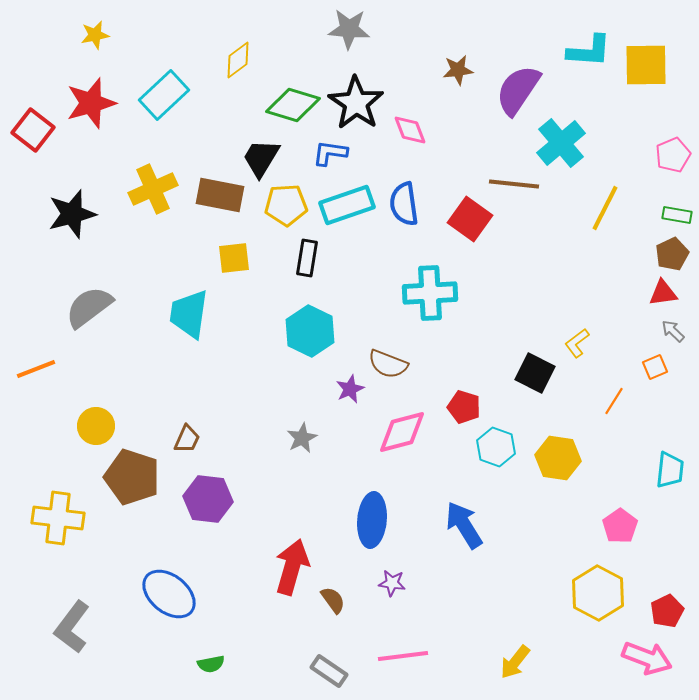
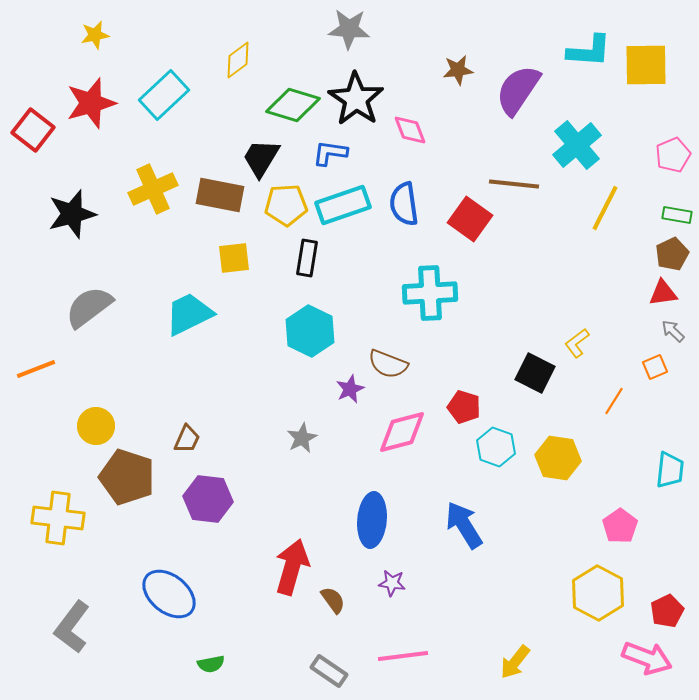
black star at (356, 103): moved 4 px up
cyan cross at (561, 143): moved 16 px right, 2 px down
cyan rectangle at (347, 205): moved 4 px left
cyan trapezoid at (189, 314): rotated 56 degrees clockwise
brown pentagon at (132, 477): moved 5 px left
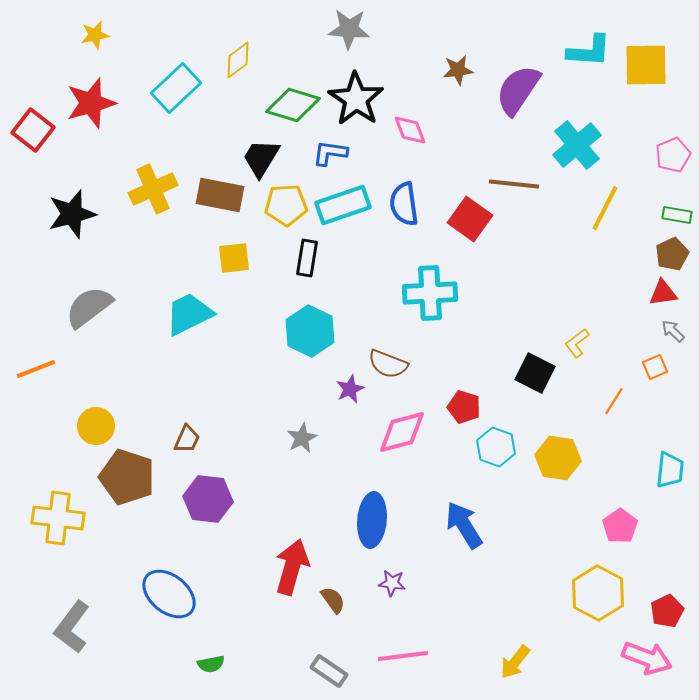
cyan rectangle at (164, 95): moved 12 px right, 7 px up
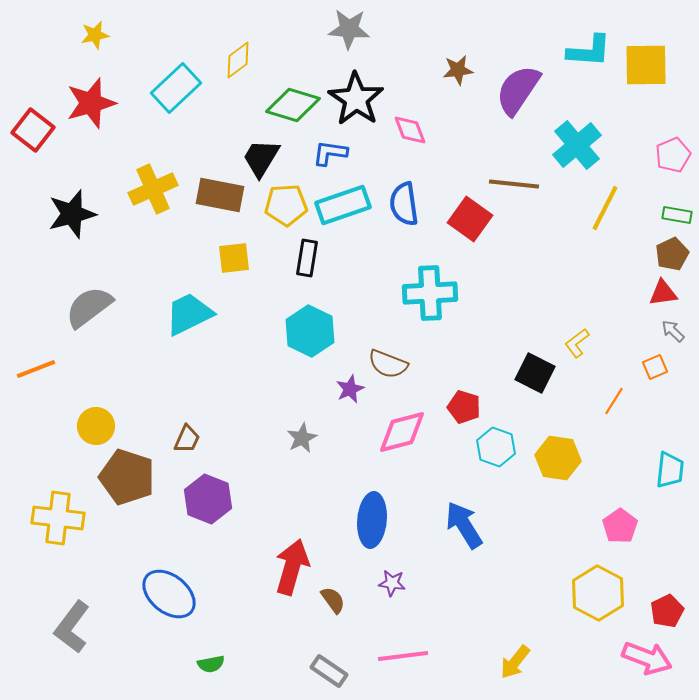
purple hexagon at (208, 499): rotated 15 degrees clockwise
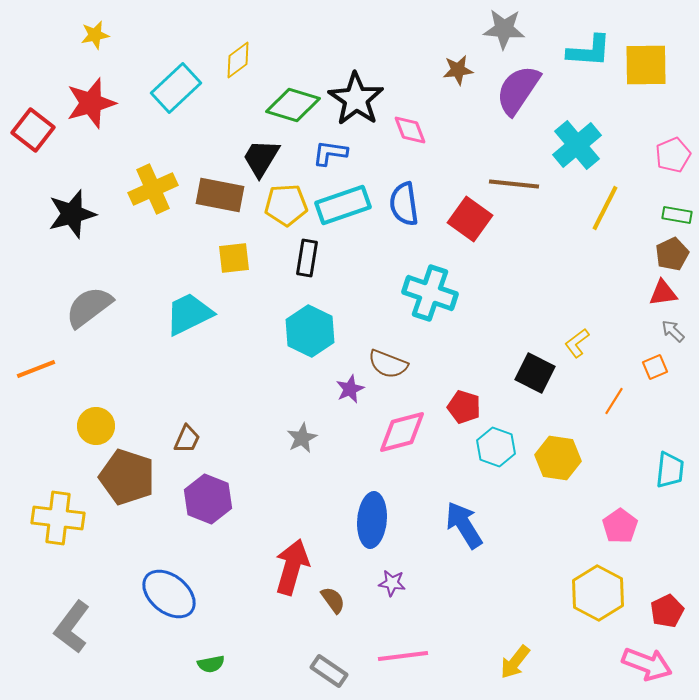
gray star at (349, 29): moved 155 px right
cyan cross at (430, 293): rotated 22 degrees clockwise
pink arrow at (647, 658): moved 6 px down
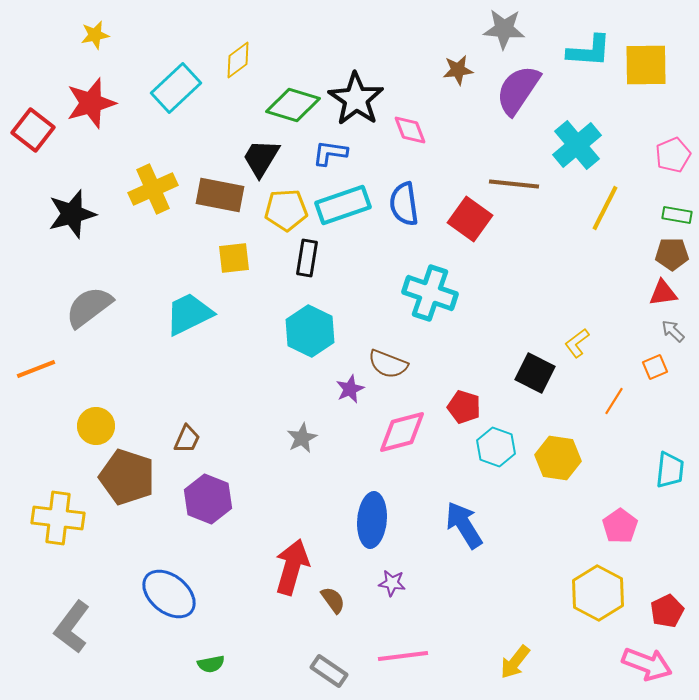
yellow pentagon at (286, 205): moved 5 px down
brown pentagon at (672, 254): rotated 24 degrees clockwise
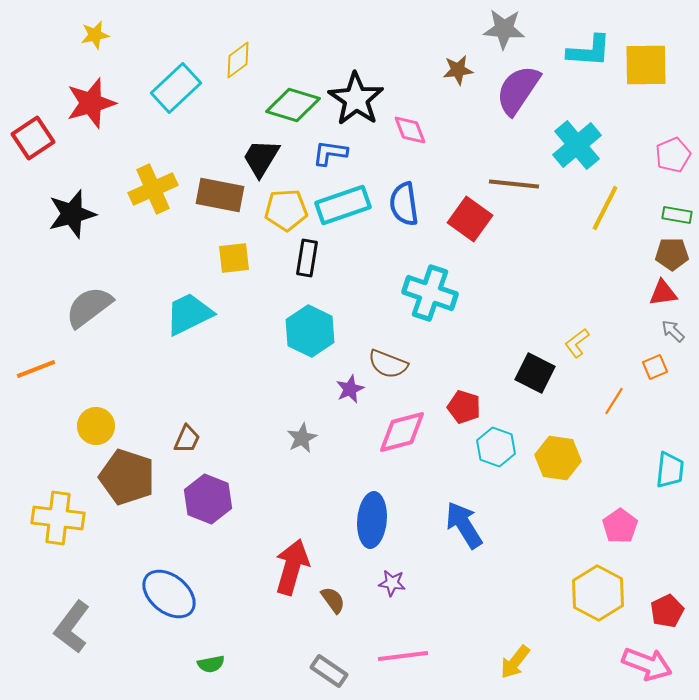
red square at (33, 130): moved 8 px down; rotated 18 degrees clockwise
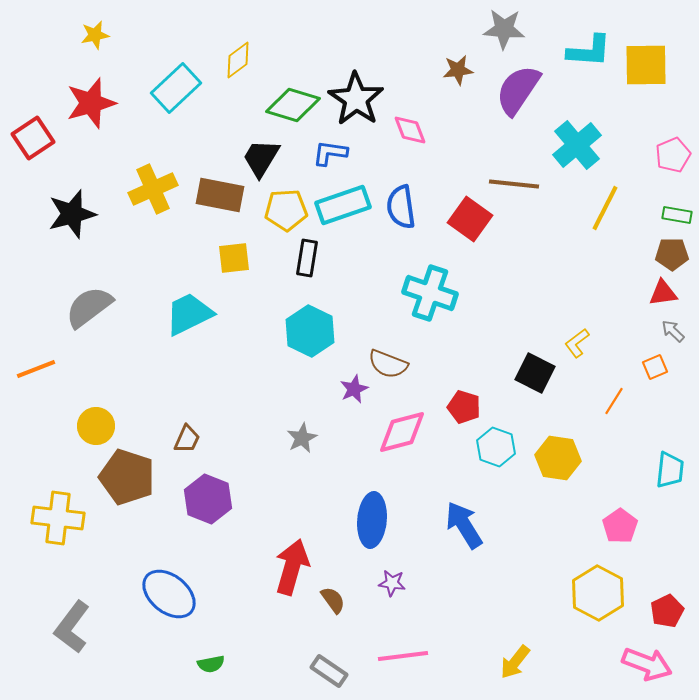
blue semicircle at (404, 204): moved 3 px left, 3 px down
purple star at (350, 389): moved 4 px right
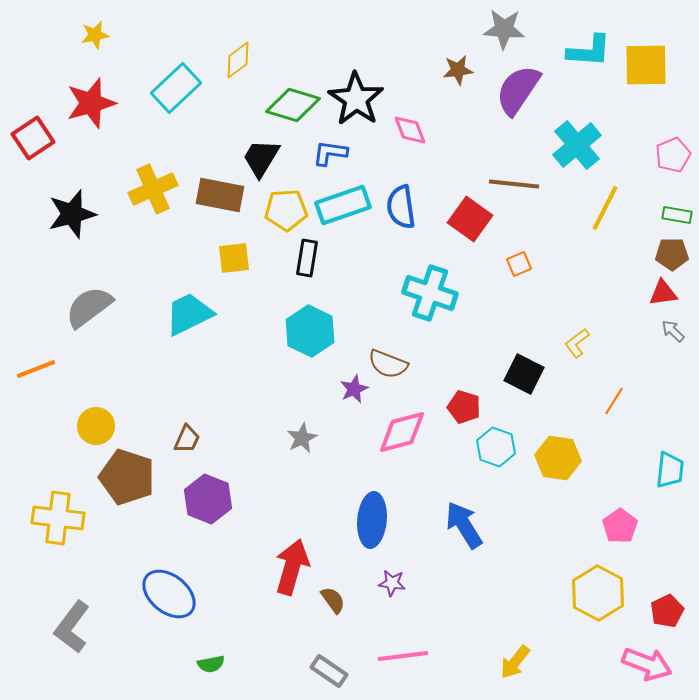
orange square at (655, 367): moved 136 px left, 103 px up
black square at (535, 373): moved 11 px left, 1 px down
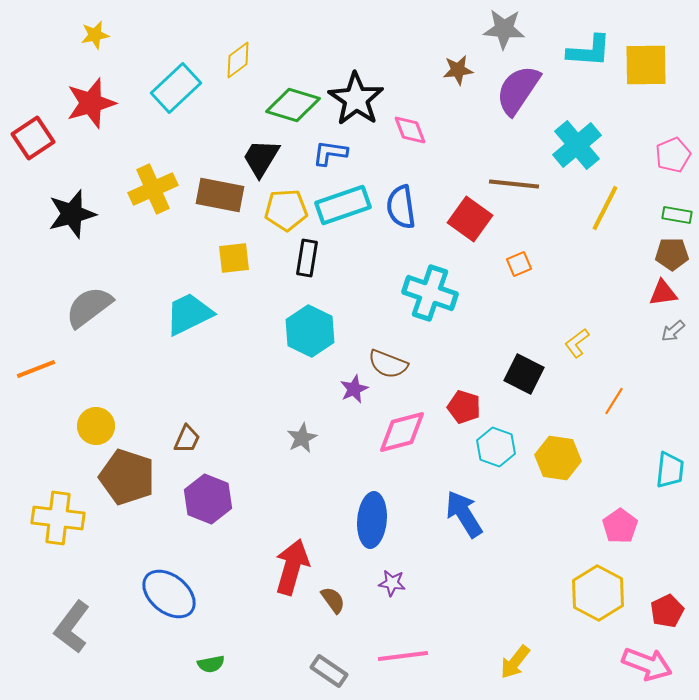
gray arrow at (673, 331): rotated 85 degrees counterclockwise
blue arrow at (464, 525): moved 11 px up
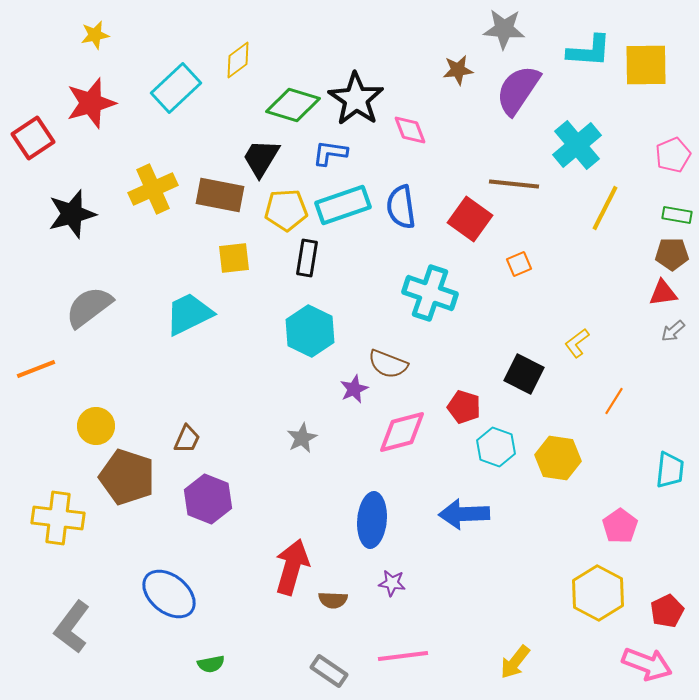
blue arrow at (464, 514): rotated 60 degrees counterclockwise
brown semicircle at (333, 600): rotated 128 degrees clockwise
